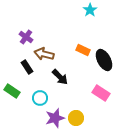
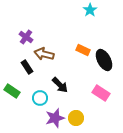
black arrow: moved 8 px down
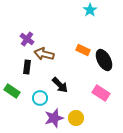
purple cross: moved 1 px right, 2 px down
black rectangle: rotated 40 degrees clockwise
purple star: moved 1 px left
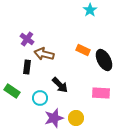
pink rectangle: rotated 30 degrees counterclockwise
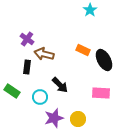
cyan circle: moved 1 px up
yellow circle: moved 2 px right, 1 px down
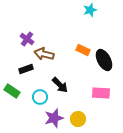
cyan star: rotated 16 degrees clockwise
black rectangle: moved 1 px left, 2 px down; rotated 64 degrees clockwise
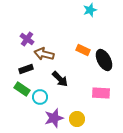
black arrow: moved 6 px up
green rectangle: moved 10 px right, 2 px up
yellow circle: moved 1 px left
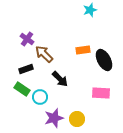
orange rectangle: rotated 32 degrees counterclockwise
brown arrow: rotated 30 degrees clockwise
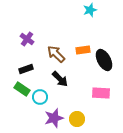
brown arrow: moved 12 px right
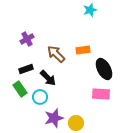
purple cross: rotated 24 degrees clockwise
black ellipse: moved 9 px down
black arrow: moved 12 px left, 1 px up
green rectangle: moved 2 px left; rotated 21 degrees clockwise
pink rectangle: moved 1 px down
yellow circle: moved 1 px left, 4 px down
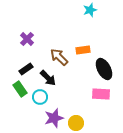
purple cross: rotated 16 degrees counterclockwise
brown arrow: moved 3 px right, 3 px down
black rectangle: rotated 16 degrees counterclockwise
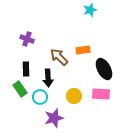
purple cross: rotated 24 degrees counterclockwise
black rectangle: rotated 56 degrees counterclockwise
black arrow: rotated 42 degrees clockwise
yellow circle: moved 2 px left, 27 px up
